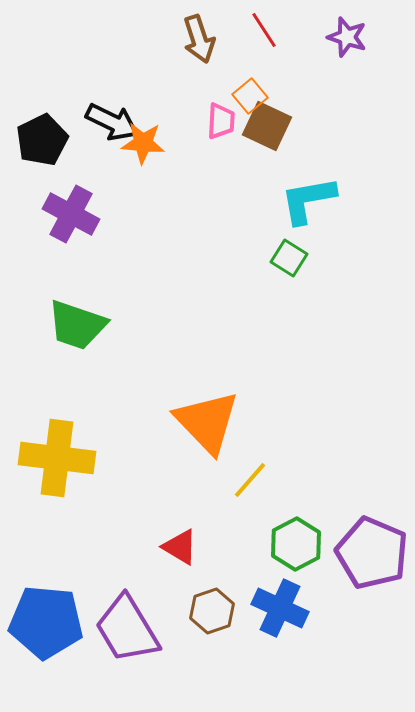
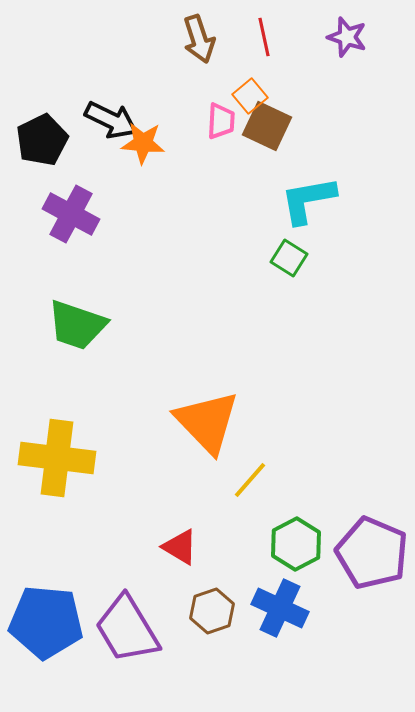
red line: moved 7 px down; rotated 21 degrees clockwise
black arrow: moved 1 px left, 2 px up
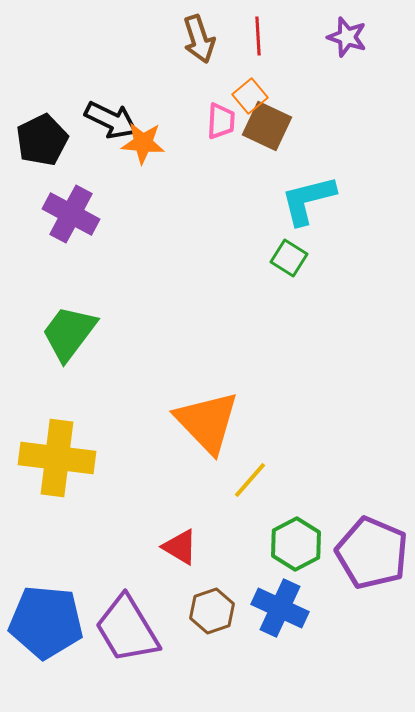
red line: moved 6 px left, 1 px up; rotated 9 degrees clockwise
cyan L-shape: rotated 4 degrees counterclockwise
green trapezoid: moved 8 px left, 8 px down; rotated 108 degrees clockwise
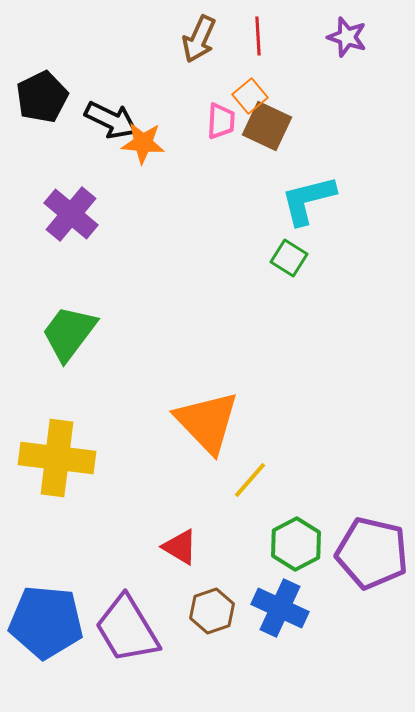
brown arrow: rotated 42 degrees clockwise
black pentagon: moved 43 px up
purple cross: rotated 12 degrees clockwise
purple pentagon: rotated 10 degrees counterclockwise
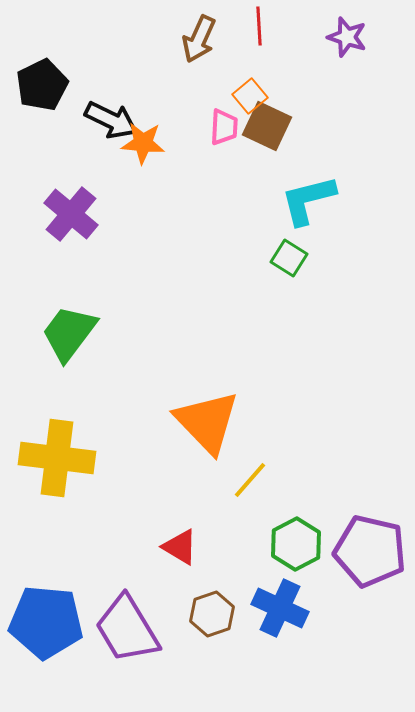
red line: moved 1 px right, 10 px up
black pentagon: moved 12 px up
pink trapezoid: moved 3 px right, 6 px down
purple pentagon: moved 2 px left, 2 px up
brown hexagon: moved 3 px down
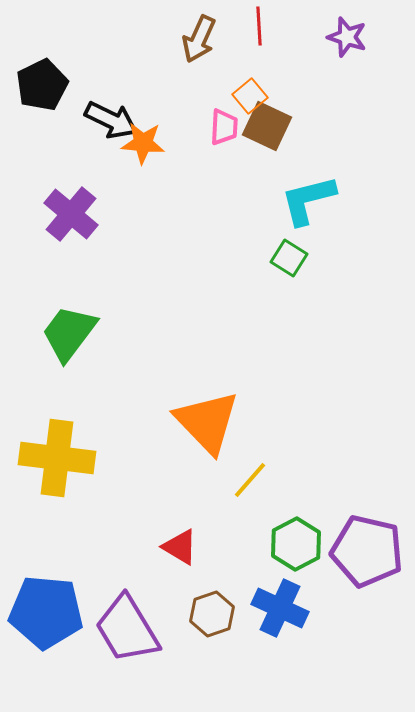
purple pentagon: moved 3 px left
blue pentagon: moved 10 px up
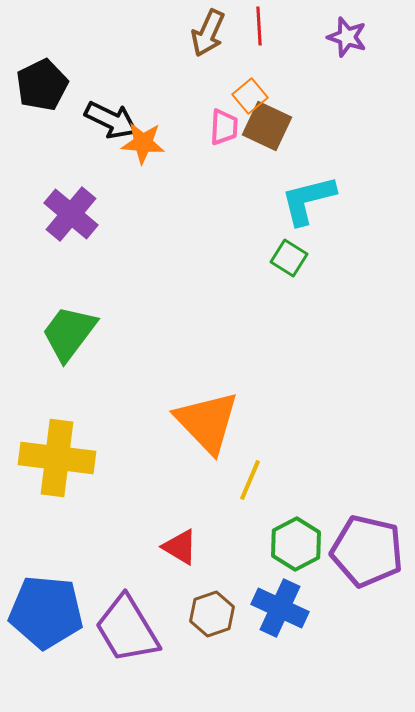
brown arrow: moved 9 px right, 6 px up
yellow line: rotated 18 degrees counterclockwise
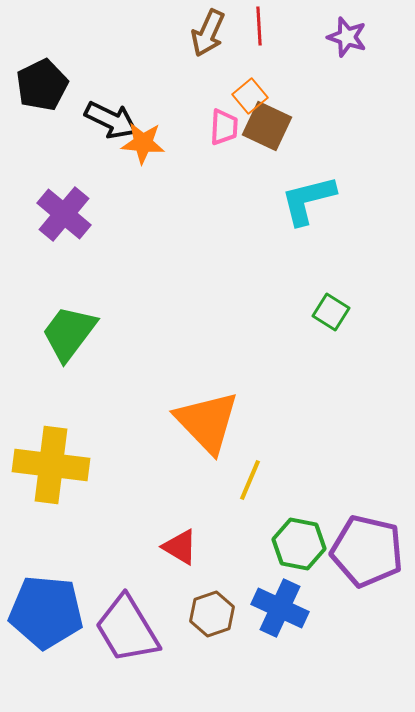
purple cross: moved 7 px left
green square: moved 42 px right, 54 px down
yellow cross: moved 6 px left, 7 px down
green hexagon: moved 3 px right; rotated 21 degrees counterclockwise
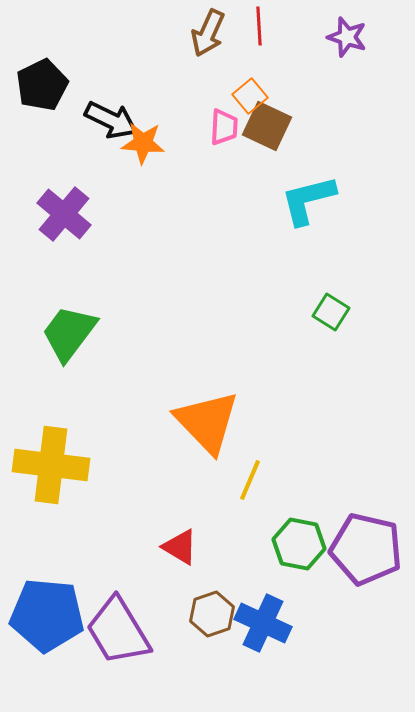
purple pentagon: moved 1 px left, 2 px up
blue cross: moved 17 px left, 15 px down
blue pentagon: moved 1 px right, 3 px down
purple trapezoid: moved 9 px left, 2 px down
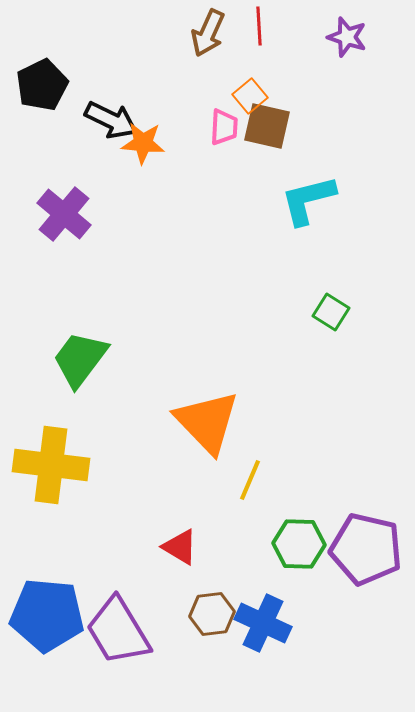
brown square: rotated 12 degrees counterclockwise
green trapezoid: moved 11 px right, 26 px down
green hexagon: rotated 9 degrees counterclockwise
brown hexagon: rotated 12 degrees clockwise
